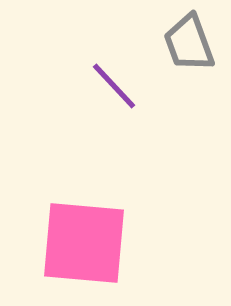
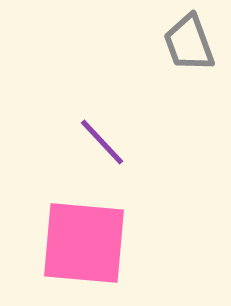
purple line: moved 12 px left, 56 px down
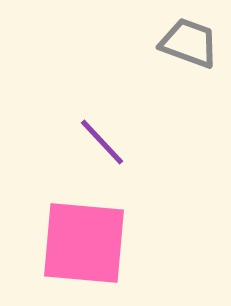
gray trapezoid: rotated 130 degrees clockwise
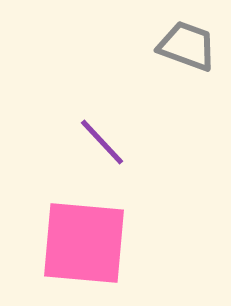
gray trapezoid: moved 2 px left, 3 px down
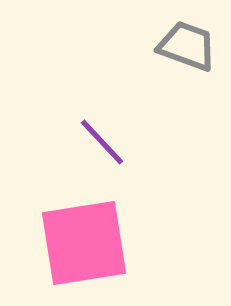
pink square: rotated 14 degrees counterclockwise
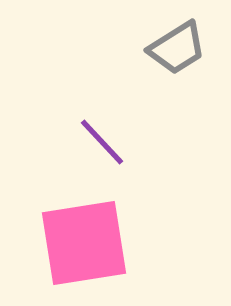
gray trapezoid: moved 10 px left, 2 px down; rotated 128 degrees clockwise
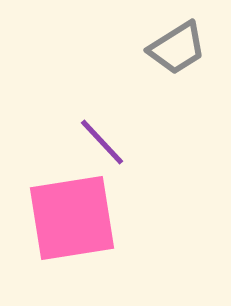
pink square: moved 12 px left, 25 px up
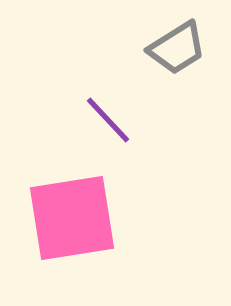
purple line: moved 6 px right, 22 px up
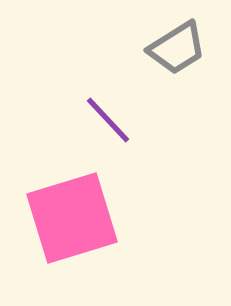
pink square: rotated 8 degrees counterclockwise
